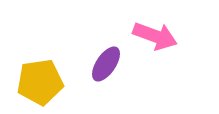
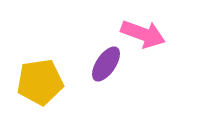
pink arrow: moved 12 px left, 2 px up
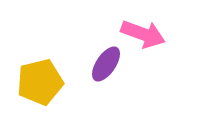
yellow pentagon: rotated 6 degrees counterclockwise
